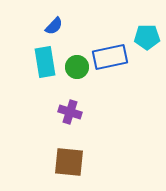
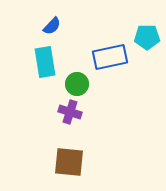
blue semicircle: moved 2 px left
green circle: moved 17 px down
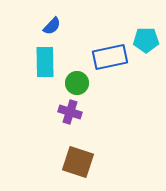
cyan pentagon: moved 1 px left, 3 px down
cyan rectangle: rotated 8 degrees clockwise
green circle: moved 1 px up
brown square: moved 9 px right; rotated 12 degrees clockwise
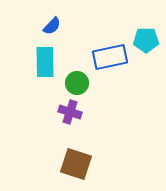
brown square: moved 2 px left, 2 px down
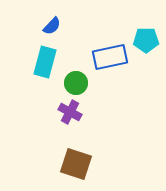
cyan rectangle: rotated 16 degrees clockwise
green circle: moved 1 px left
purple cross: rotated 10 degrees clockwise
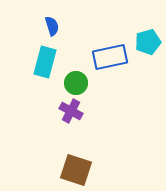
blue semicircle: rotated 60 degrees counterclockwise
cyan pentagon: moved 2 px right, 2 px down; rotated 15 degrees counterclockwise
purple cross: moved 1 px right, 1 px up
brown square: moved 6 px down
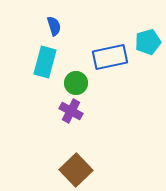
blue semicircle: moved 2 px right
brown square: rotated 28 degrees clockwise
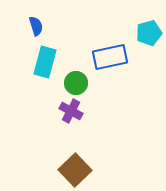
blue semicircle: moved 18 px left
cyan pentagon: moved 1 px right, 9 px up
brown square: moved 1 px left
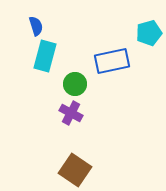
blue rectangle: moved 2 px right, 4 px down
cyan rectangle: moved 6 px up
green circle: moved 1 px left, 1 px down
purple cross: moved 2 px down
brown square: rotated 12 degrees counterclockwise
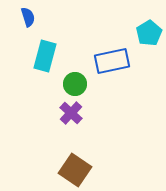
blue semicircle: moved 8 px left, 9 px up
cyan pentagon: rotated 15 degrees counterclockwise
purple cross: rotated 15 degrees clockwise
